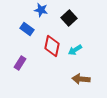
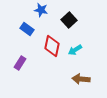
black square: moved 2 px down
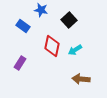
blue rectangle: moved 4 px left, 3 px up
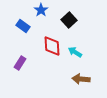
blue star: rotated 24 degrees clockwise
red diamond: rotated 15 degrees counterclockwise
cyan arrow: moved 2 px down; rotated 64 degrees clockwise
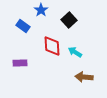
purple rectangle: rotated 56 degrees clockwise
brown arrow: moved 3 px right, 2 px up
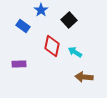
red diamond: rotated 15 degrees clockwise
purple rectangle: moved 1 px left, 1 px down
